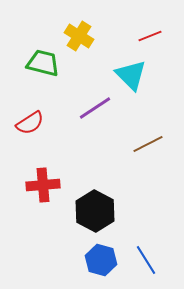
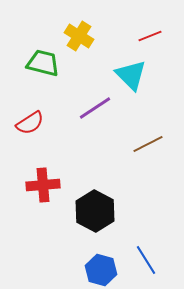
blue hexagon: moved 10 px down
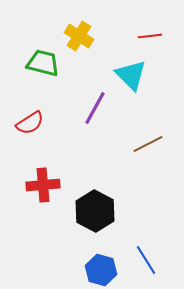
red line: rotated 15 degrees clockwise
purple line: rotated 28 degrees counterclockwise
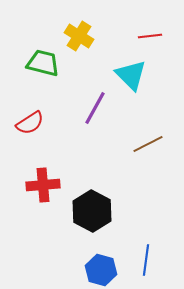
black hexagon: moved 3 px left
blue line: rotated 40 degrees clockwise
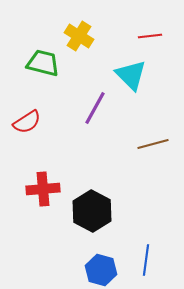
red semicircle: moved 3 px left, 1 px up
brown line: moved 5 px right; rotated 12 degrees clockwise
red cross: moved 4 px down
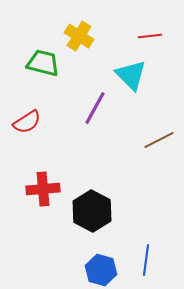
brown line: moved 6 px right, 4 px up; rotated 12 degrees counterclockwise
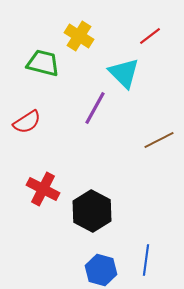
red line: rotated 30 degrees counterclockwise
cyan triangle: moved 7 px left, 2 px up
red cross: rotated 32 degrees clockwise
